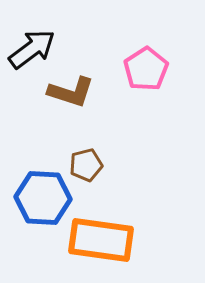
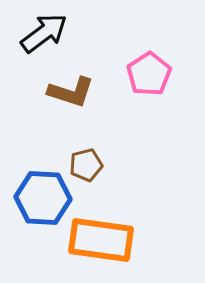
black arrow: moved 12 px right, 16 px up
pink pentagon: moved 3 px right, 5 px down
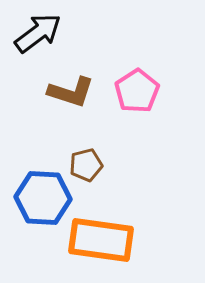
black arrow: moved 6 px left
pink pentagon: moved 12 px left, 17 px down
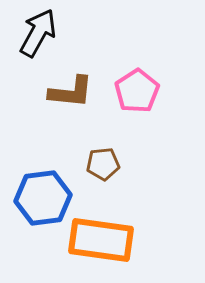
black arrow: rotated 24 degrees counterclockwise
brown L-shape: rotated 12 degrees counterclockwise
brown pentagon: moved 17 px right, 1 px up; rotated 8 degrees clockwise
blue hexagon: rotated 10 degrees counterclockwise
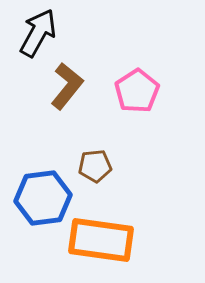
brown L-shape: moved 4 px left, 6 px up; rotated 57 degrees counterclockwise
brown pentagon: moved 8 px left, 2 px down
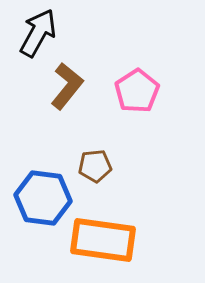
blue hexagon: rotated 14 degrees clockwise
orange rectangle: moved 2 px right
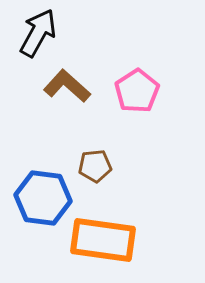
brown L-shape: rotated 87 degrees counterclockwise
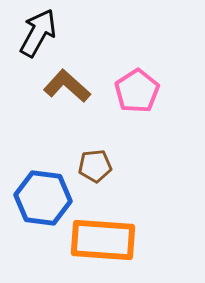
orange rectangle: rotated 4 degrees counterclockwise
